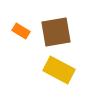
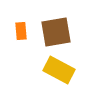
orange rectangle: rotated 54 degrees clockwise
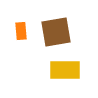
yellow rectangle: moved 6 px right; rotated 28 degrees counterclockwise
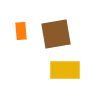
brown square: moved 2 px down
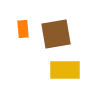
orange rectangle: moved 2 px right, 2 px up
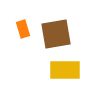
orange rectangle: rotated 12 degrees counterclockwise
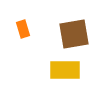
brown square: moved 18 px right
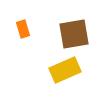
yellow rectangle: rotated 24 degrees counterclockwise
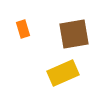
yellow rectangle: moved 2 px left, 3 px down
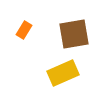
orange rectangle: moved 1 px right, 1 px down; rotated 48 degrees clockwise
